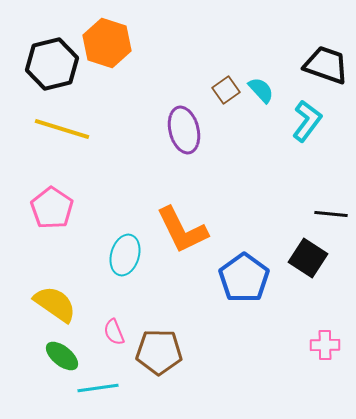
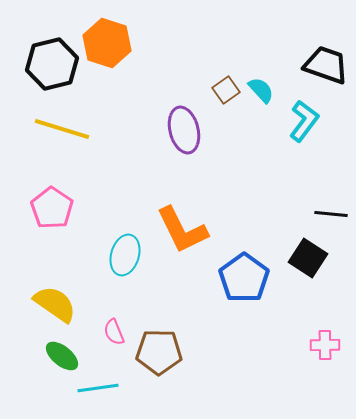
cyan L-shape: moved 3 px left
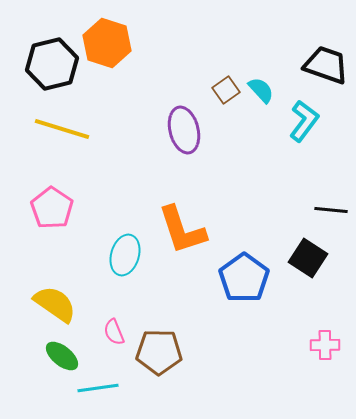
black line: moved 4 px up
orange L-shape: rotated 8 degrees clockwise
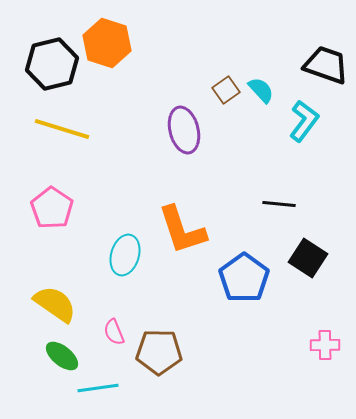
black line: moved 52 px left, 6 px up
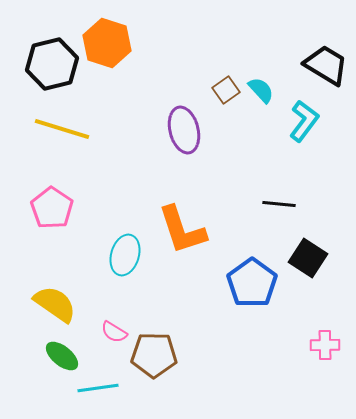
black trapezoid: rotated 12 degrees clockwise
blue pentagon: moved 8 px right, 5 px down
pink semicircle: rotated 36 degrees counterclockwise
brown pentagon: moved 5 px left, 3 px down
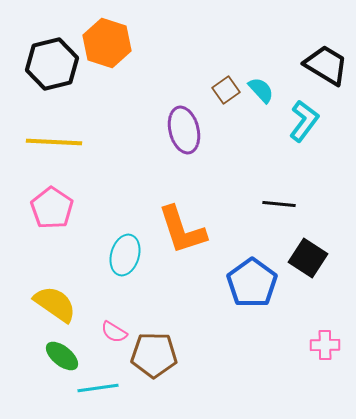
yellow line: moved 8 px left, 13 px down; rotated 14 degrees counterclockwise
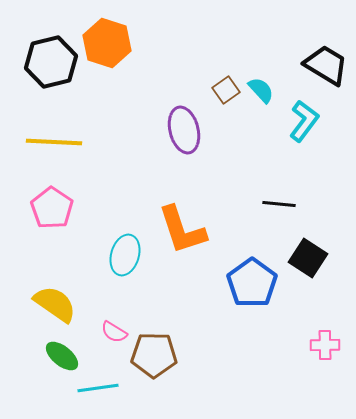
black hexagon: moved 1 px left, 2 px up
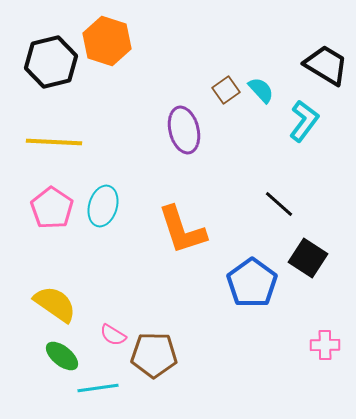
orange hexagon: moved 2 px up
black line: rotated 36 degrees clockwise
cyan ellipse: moved 22 px left, 49 px up
pink semicircle: moved 1 px left, 3 px down
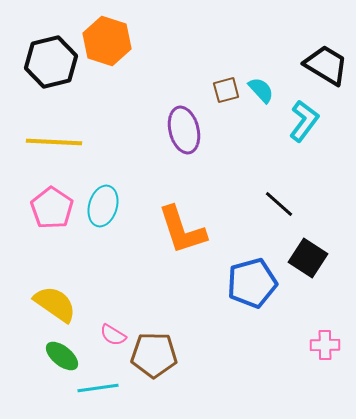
brown square: rotated 20 degrees clockwise
blue pentagon: rotated 21 degrees clockwise
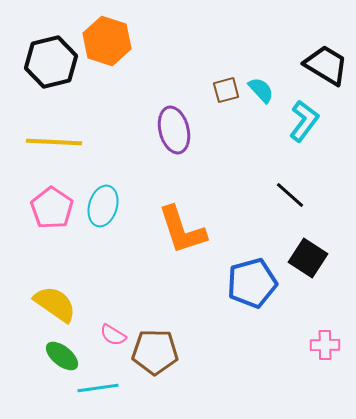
purple ellipse: moved 10 px left
black line: moved 11 px right, 9 px up
brown pentagon: moved 1 px right, 3 px up
